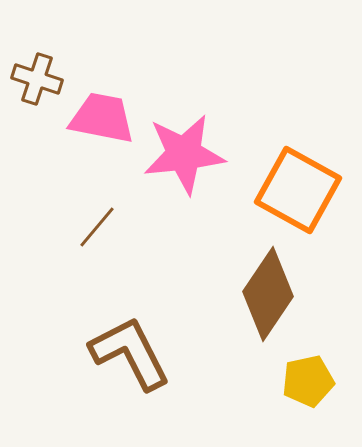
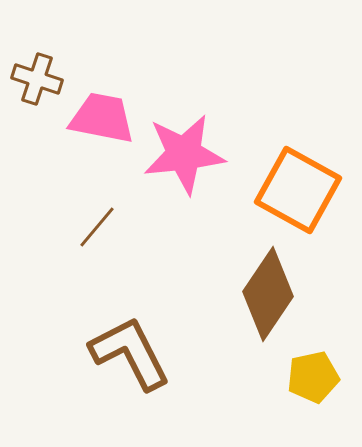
yellow pentagon: moved 5 px right, 4 px up
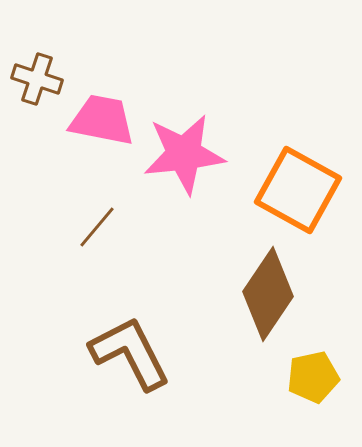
pink trapezoid: moved 2 px down
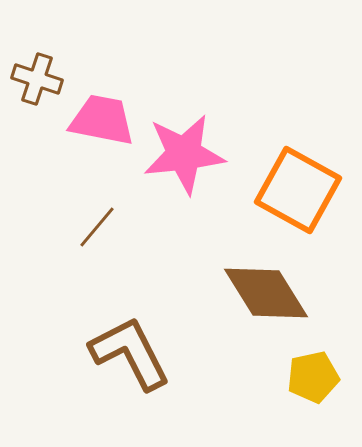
brown diamond: moved 2 px left, 1 px up; rotated 66 degrees counterclockwise
